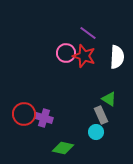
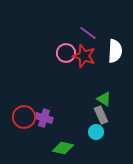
white semicircle: moved 2 px left, 6 px up
green triangle: moved 5 px left
red circle: moved 3 px down
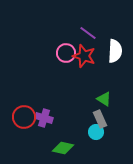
gray rectangle: moved 1 px left, 4 px down
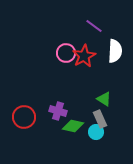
purple line: moved 6 px right, 7 px up
red star: rotated 25 degrees clockwise
purple cross: moved 14 px right, 7 px up
green diamond: moved 10 px right, 22 px up
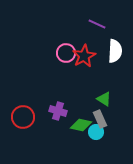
purple line: moved 3 px right, 2 px up; rotated 12 degrees counterclockwise
red circle: moved 1 px left
green diamond: moved 8 px right, 1 px up
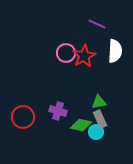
green triangle: moved 5 px left, 3 px down; rotated 42 degrees counterclockwise
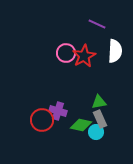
red circle: moved 19 px right, 3 px down
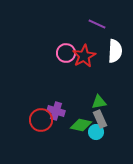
purple cross: moved 2 px left
red circle: moved 1 px left
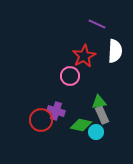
pink circle: moved 4 px right, 23 px down
gray rectangle: moved 2 px right, 4 px up
